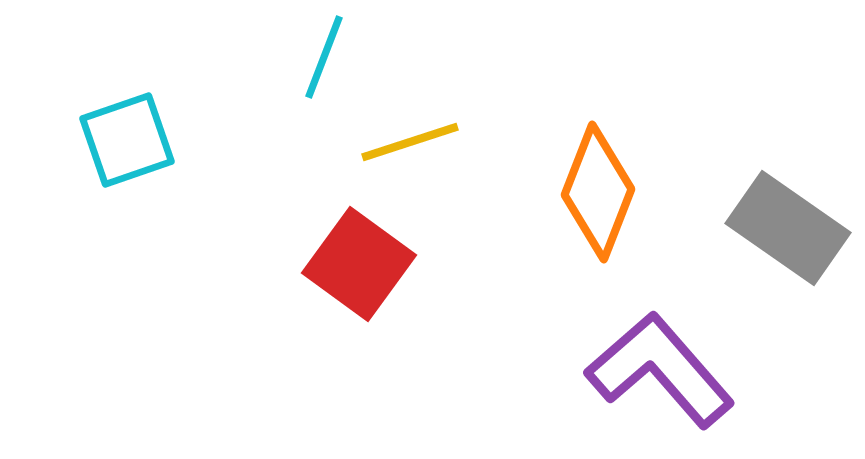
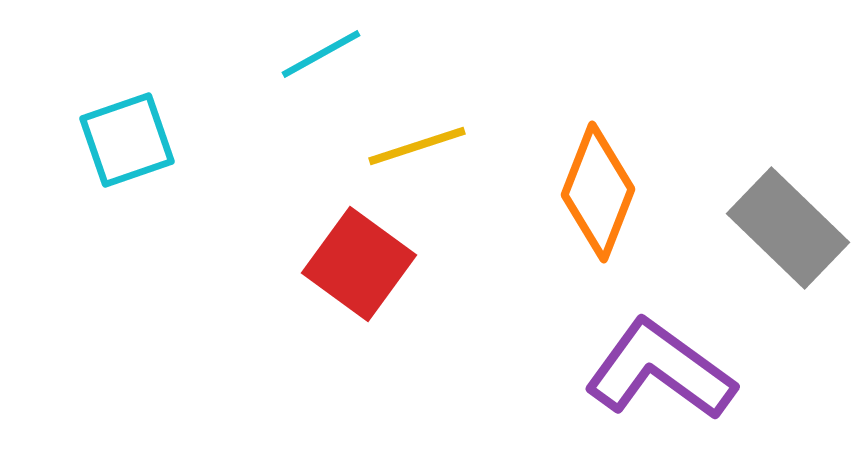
cyan line: moved 3 px left, 3 px up; rotated 40 degrees clockwise
yellow line: moved 7 px right, 4 px down
gray rectangle: rotated 9 degrees clockwise
purple L-shape: rotated 13 degrees counterclockwise
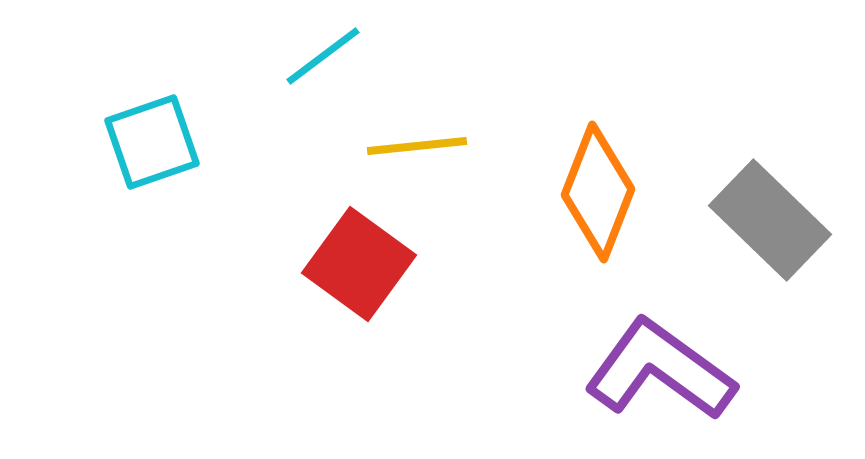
cyan line: moved 2 px right, 2 px down; rotated 8 degrees counterclockwise
cyan square: moved 25 px right, 2 px down
yellow line: rotated 12 degrees clockwise
gray rectangle: moved 18 px left, 8 px up
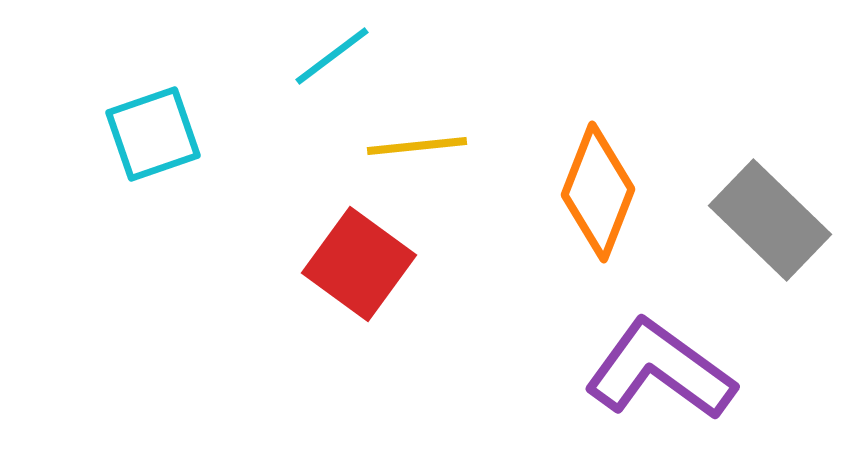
cyan line: moved 9 px right
cyan square: moved 1 px right, 8 px up
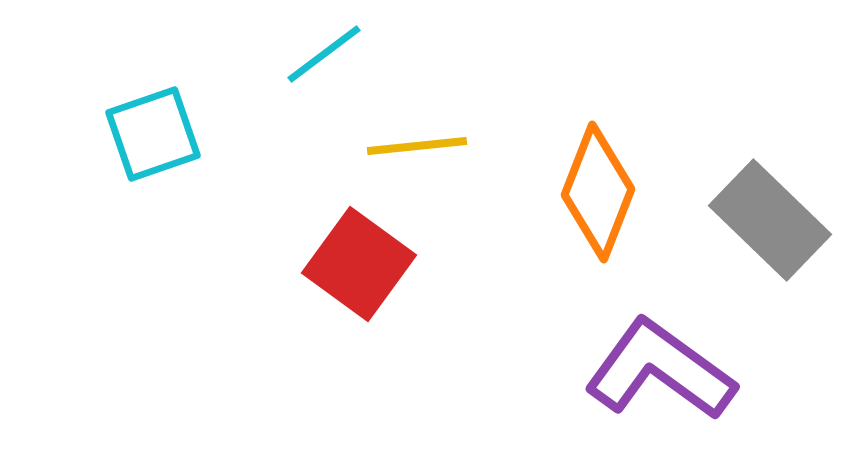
cyan line: moved 8 px left, 2 px up
